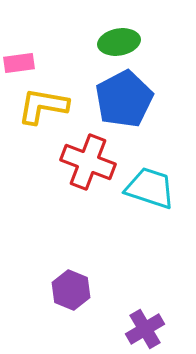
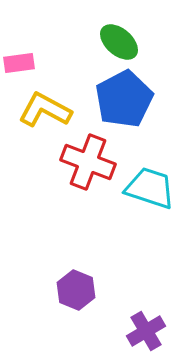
green ellipse: rotated 51 degrees clockwise
yellow L-shape: moved 2 px right, 4 px down; rotated 18 degrees clockwise
purple hexagon: moved 5 px right
purple cross: moved 1 px right, 2 px down
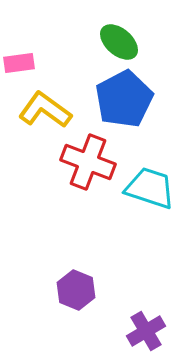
yellow L-shape: rotated 8 degrees clockwise
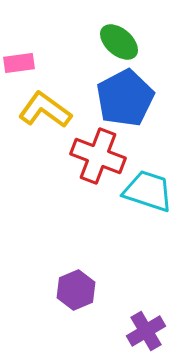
blue pentagon: moved 1 px right, 1 px up
red cross: moved 10 px right, 6 px up
cyan trapezoid: moved 2 px left, 3 px down
purple hexagon: rotated 15 degrees clockwise
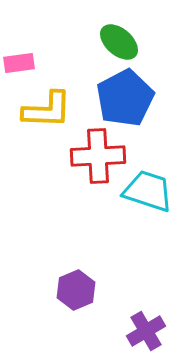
yellow L-shape: moved 2 px right; rotated 146 degrees clockwise
red cross: rotated 24 degrees counterclockwise
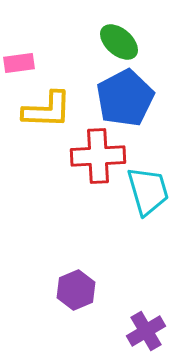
cyan trapezoid: rotated 56 degrees clockwise
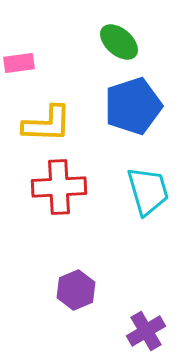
blue pentagon: moved 8 px right, 8 px down; rotated 10 degrees clockwise
yellow L-shape: moved 14 px down
red cross: moved 39 px left, 31 px down
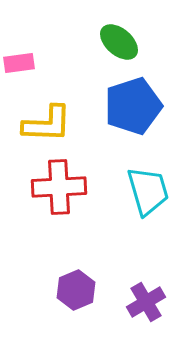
purple cross: moved 29 px up
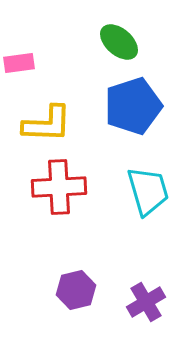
purple hexagon: rotated 9 degrees clockwise
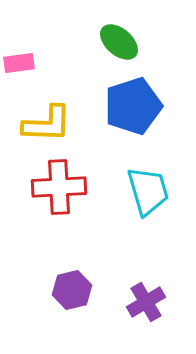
purple hexagon: moved 4 px left
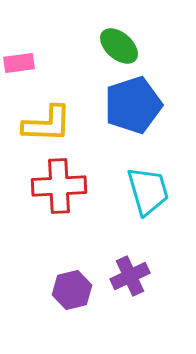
green ellipse: moved 4 px down
blue pentagon: moved 1 px up
red cross: moved 1 px up
purple cross: moved 16 px left, 26 px up; rotated 6 degrees clockwise
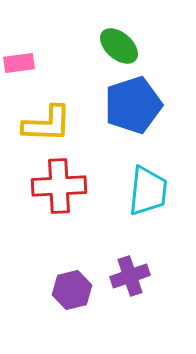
cyan trapezoid: rotated 22 degrees clockwise
purple cross: rotated 6 degrees clockwise
